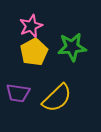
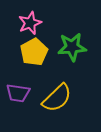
pink star: moved 1 px left, 3 px up
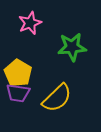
yellow pentagon: moved 16 px left, 21 px down; rotated 12 degrees counterclockwise
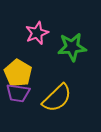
pink star: moved 7 px right, 10 px down
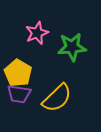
purple trapezoid: moved 1 px right, 1 px down
